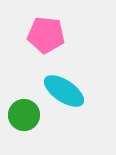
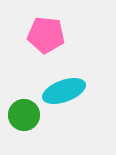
cyan ellipse: rotated 54 degrees counterclockwise
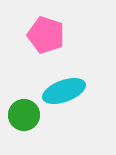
pink pentagon: rotated 12 degrees clockwise
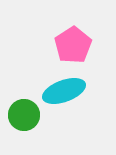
pink pentagon: moved 27 px right, 10 px down; rotated 21 degrees clockwise
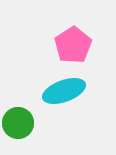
green circle: moved 6 px left, 8 px down
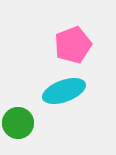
pink pentagon: rotated 12 degrees clockwise
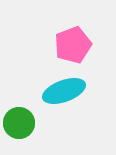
green circle: moved 1 px right
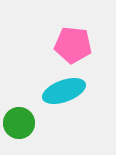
pink pentagon: rotated 27 degrees clockwise
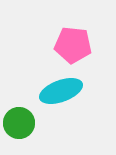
cyan ellipse: moved 3 px left
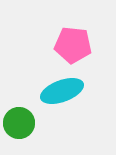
cyan ellipse: moved 1 px right
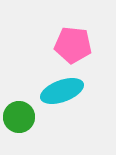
green circle: moved 6 px up
